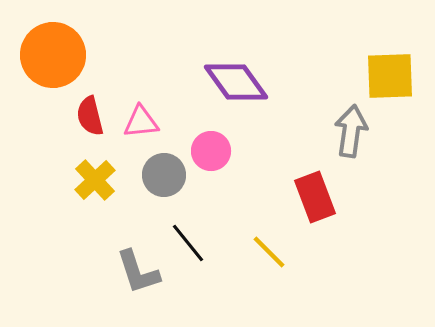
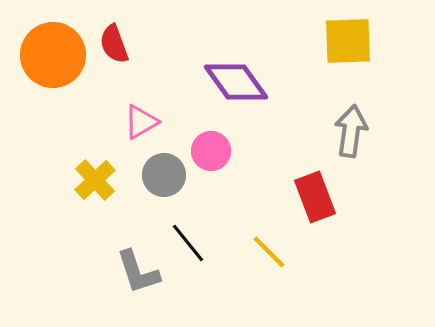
yellow square: moved 42 px left, 35 px up
red semicircle: moved 24 px right, 72 px up; rotated 6 degrees counterclockwise
pink triangle: rotated 24 degrees counterclockwise
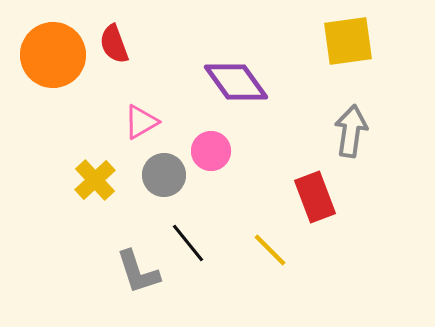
yellow square: rotated 6 degrees counterclockwise
yellow line: moved 1 px right, 2 px up
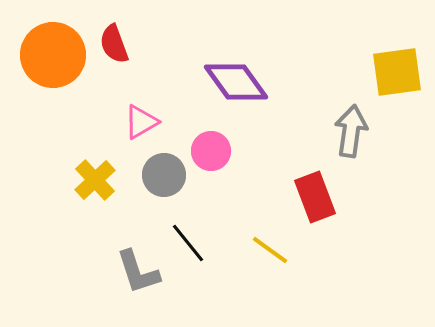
yellow square: moved 49 px right, 31 px down
yellow line: rotated 9 degrees counterclockwise
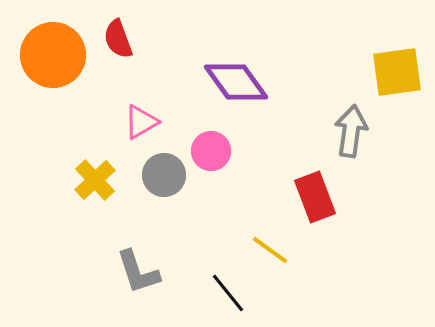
red semicircle: moved 4 px right, 5 px up
black line: moved 40 px right, 50 px down
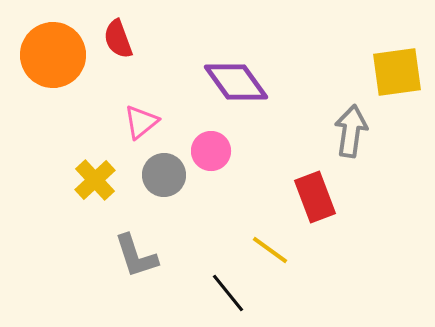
pink triangle: rotated 9 degrees counterclockwise
gray L-shape: moved 2 px left, 16 px up
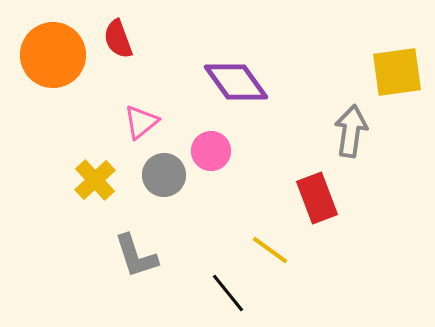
red rectangle: moved 2 px right, 1 px down
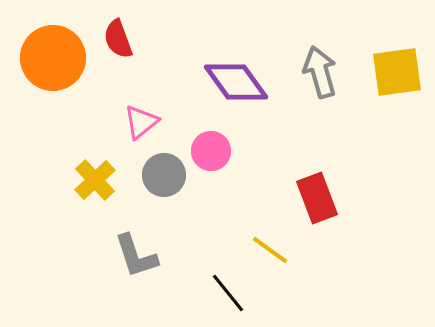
orange circle: moved 3 px down
gray arrow: moved 31 px left, 59 px up; rotated 24 degrees counterclockwise
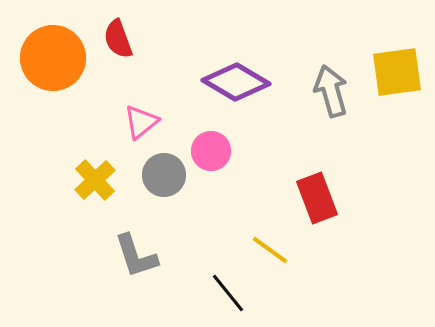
gray arrow: moved 11 px right, 19 px down
purple diamond: rotated 24 degrees counterclockwise
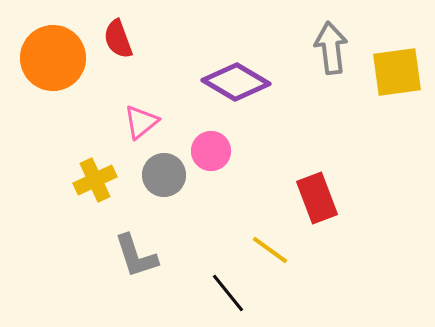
gray arrow: moved 43 px up; rotated 9 degrees clockwise
yellow cross: rotated 18 degrees clockwise
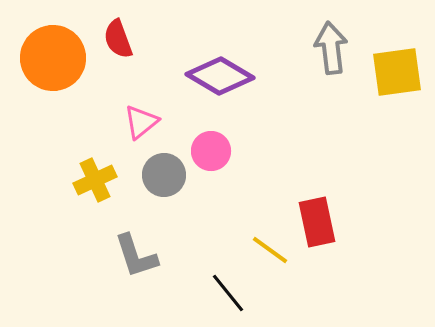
purple diamond: moved 16 px left, 6 px up
red rectangle: moved 24 px down; rotated 9 degrees clockwise
